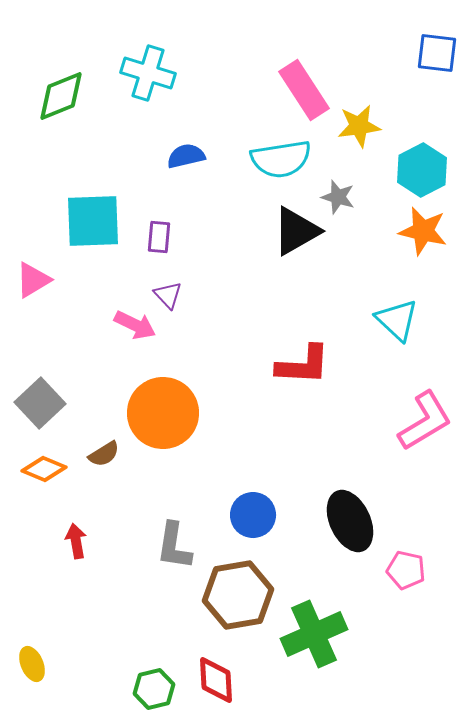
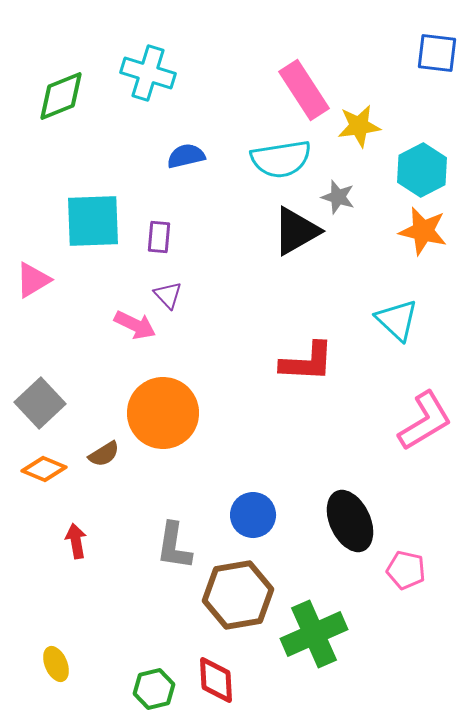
red L-shape: moved 4 px right, 3 px up
yellow ellipse: moved 24 px right
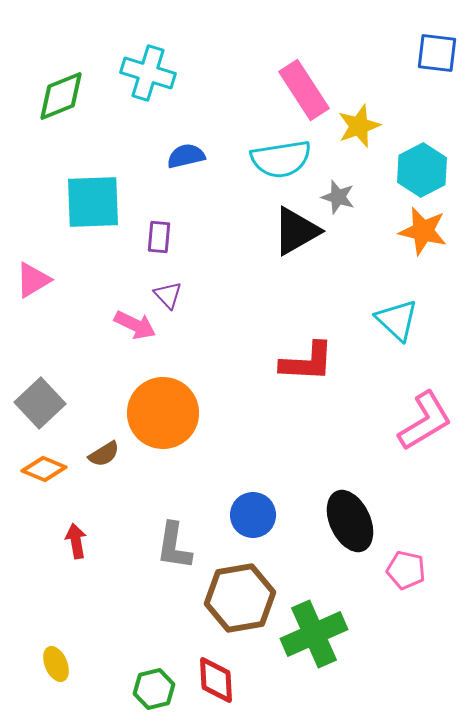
yellow star: rotated 12 degrees counterclockwise
cyan square: moved 19 px up
brown hexagon: moved 2 px right, 3 px down
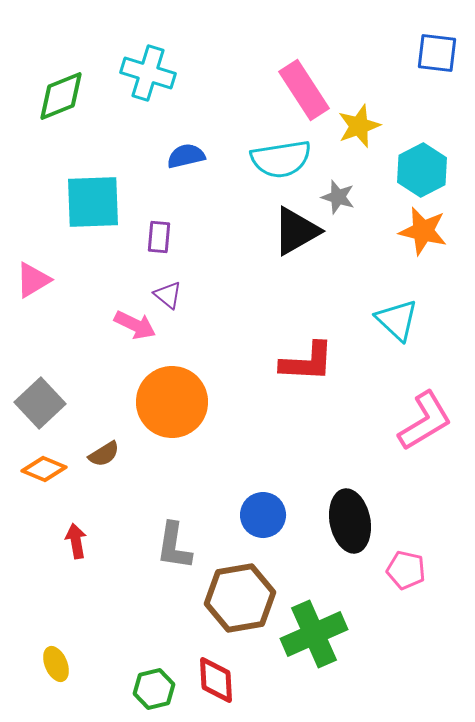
purple triangle: rotated 8 degrees counterclockwise
orange circle: moved 9 px right, 11 px up
blue circle: moved 10 px right
black ellipse: rotated 14 degrees clockwise
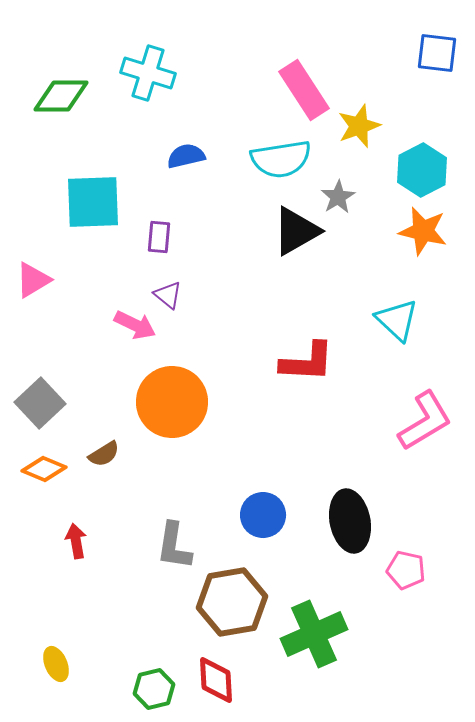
green diamond: rotated 22 degrees clockwise
gray star: rotated 24 degrees clockwise
brown hexagon: moved 8 px left, 4 px down
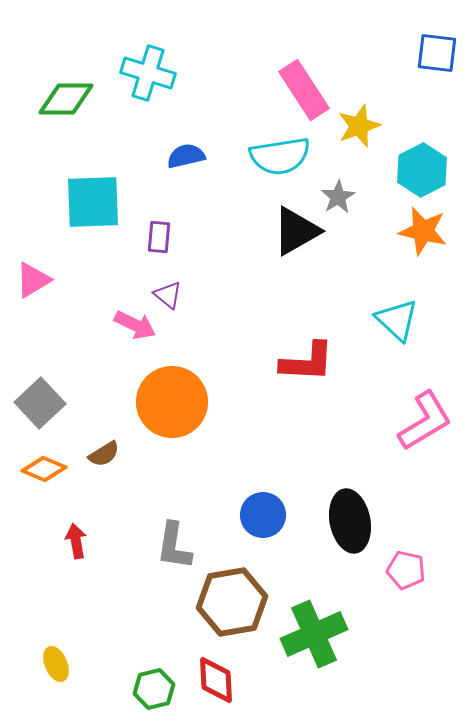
green diamond: moved 5 px right, 3 px down
cyan semicircle: moved 1 px left, 3 px up
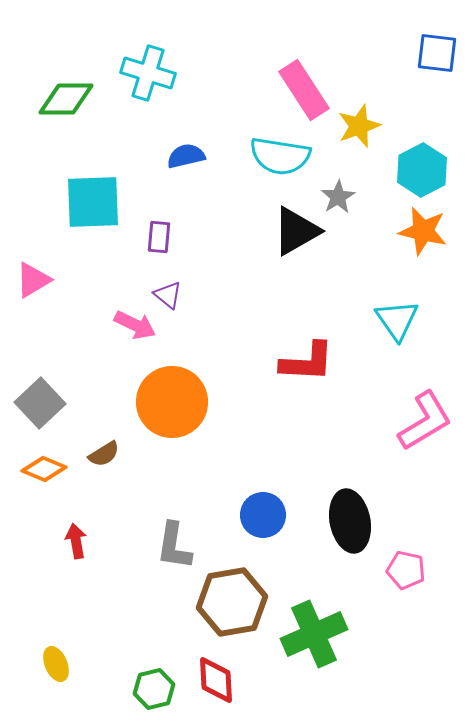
cyan semicircle: rotated 18 degrees clockwise
cyan triangle: rotated 12 degrees clockwise
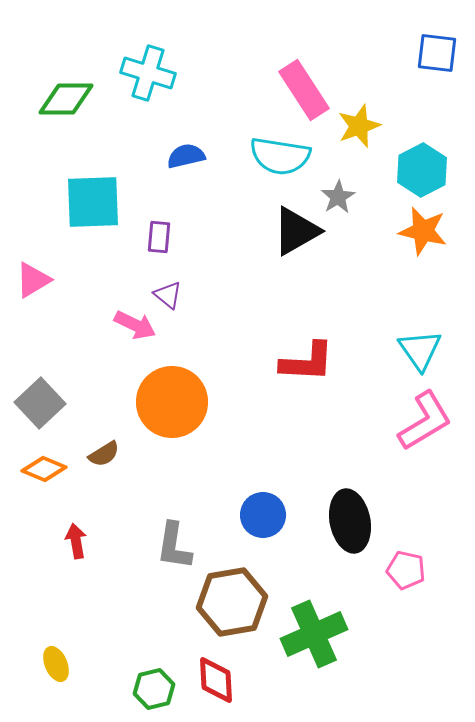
cyan triangle: moved 23 px right, 30 px down
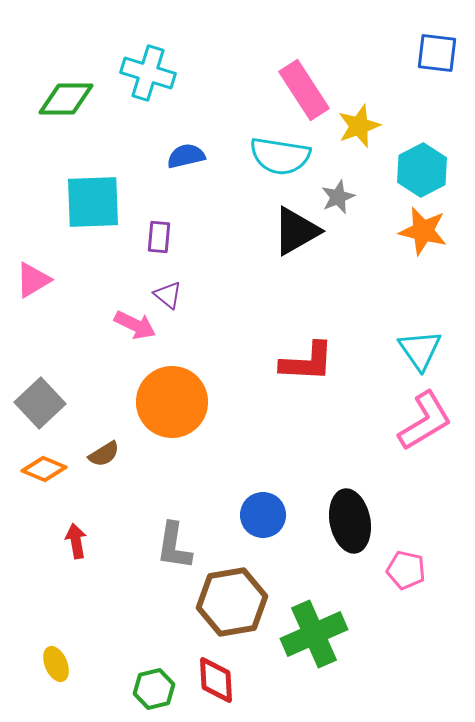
gray star: rotated 8 degrees clockwise
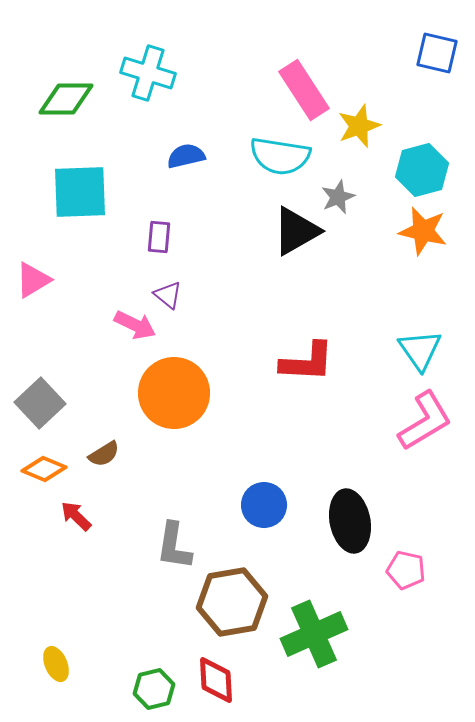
blue square: rotated 6 degrees clockwise
cyan hexagon: rotated 12 degrees clockwise
cyan square: moved 13 px left, 10 px up
orange circle: moved 2 px right, 9 px up
blue circle: moved 1 px right, 10 px up
red arrow: moved 25 px up; rotated 36 degrees counterclockwise
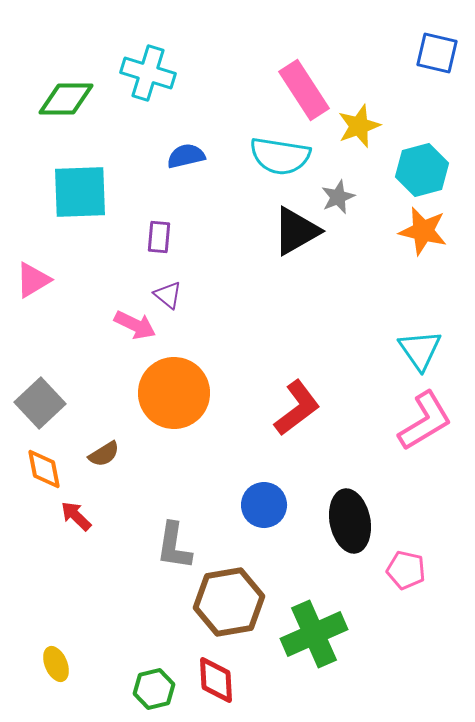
red L-shape: moved 10 px left, 46 px down; rotated 40 degrees counterclockwise
orange diamond: rotated 57 degrees clockwise
brown hexagon: moved 3 px left
